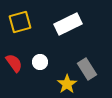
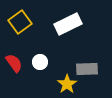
yellow square: rotated 20 degrees counterclockwise
gray rectangle: rotated 60 degrees counterclockwise
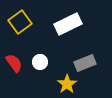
gray rectangle: moved 2 px left, 6 px up; rotated 20 degrees counterclockwise
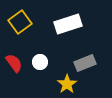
white rectangle: rotated 8 degrees clockwise
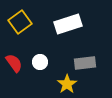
gray rectangle: rotated 15 degrees clockwise
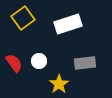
yellow square: moved 3 px right, 4 px up
white circle: moved 1 px left, 1 px up
yellow star: moved 8 px left
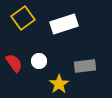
white rectangle: moved 4 px left
gray rectangle: moved 3 px down
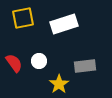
yellow square: rotated 25 degrees clockwise
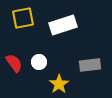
white rectangle: moved 1 px left, 1 px down
white circle: moved 1 px down
gray rectangle: moved 5 px right, 1 px up
